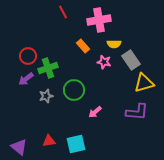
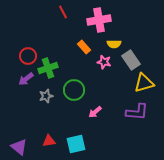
orange rectangle: moved 1 px right, 1 px down
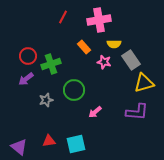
red line: moved 5 px down; rotated 56 degrees clockwise
green cross: moved 3 px right, 4 px up
gray star: moved 4 px down
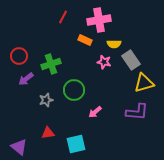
orange rectangle: moved 1 px right, 7 px up; rotated 24 degrees counterclockwise
red circle: moved 9 px left
red triangle: moved 1 px left, 8 px up
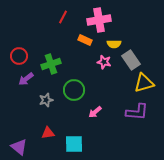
cyan square: moved 2 px left; rotated 12 degrees clockwise
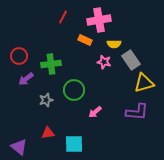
green cross: rotated 12 degrees clockwise
